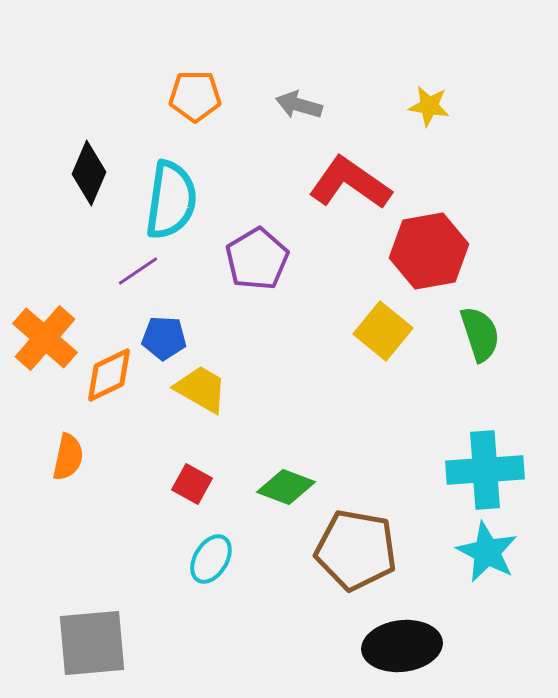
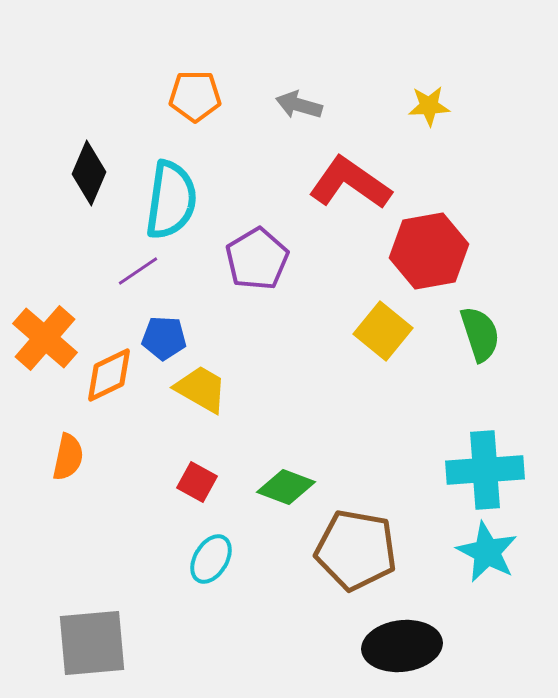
yellow star: rotated 12 degrees counterclockwise
red square: moved 5 px right, 2 px up
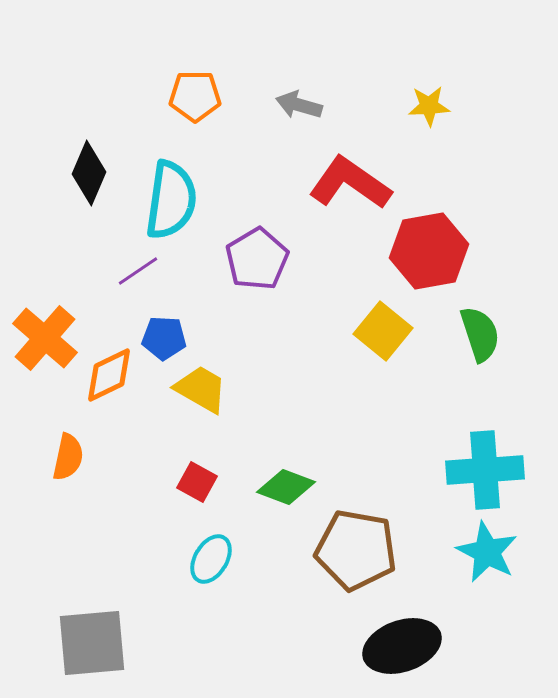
black ellipse: rotated 12 degrees counterclockwise
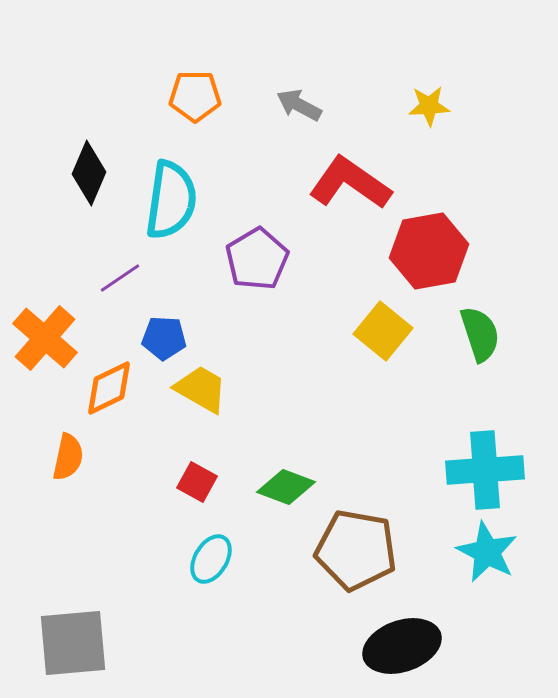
gray arrow: rotated 12 degrees clockwise
purple line: moved 18 px left, 7 px down
orange diamond: moved 13 px down
gray square: moved 19 px left
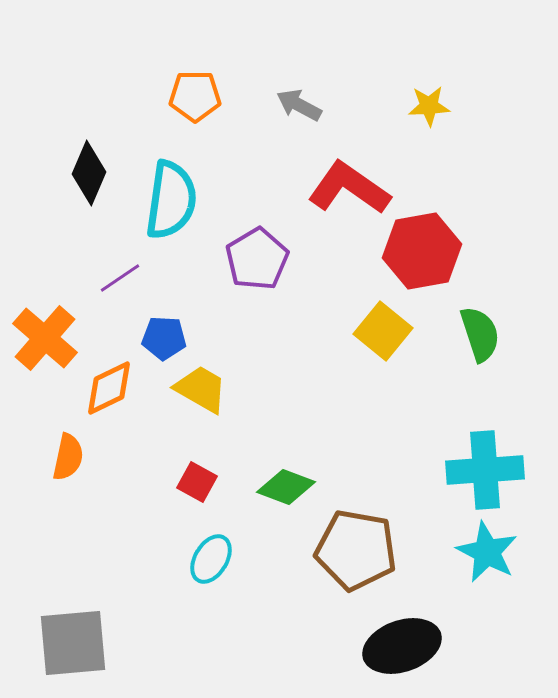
red L-shape: moved 1 px left, 5 px down
red hexagon: moved 7 px left
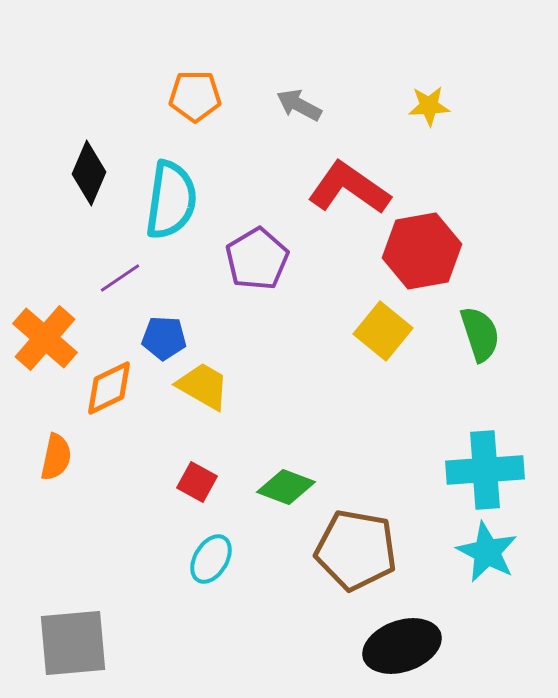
yellow trapezoid: moved 2 px right, 3 px up
orange semicircle: moved 12 px left
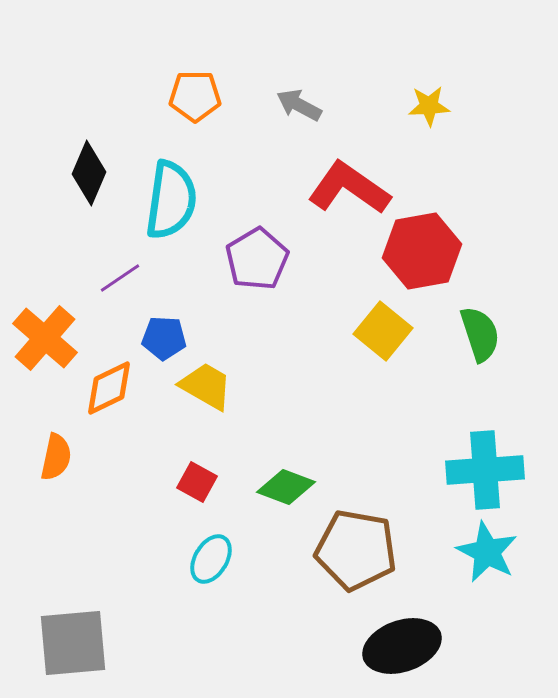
yellow trapezoid: moved 3 px right
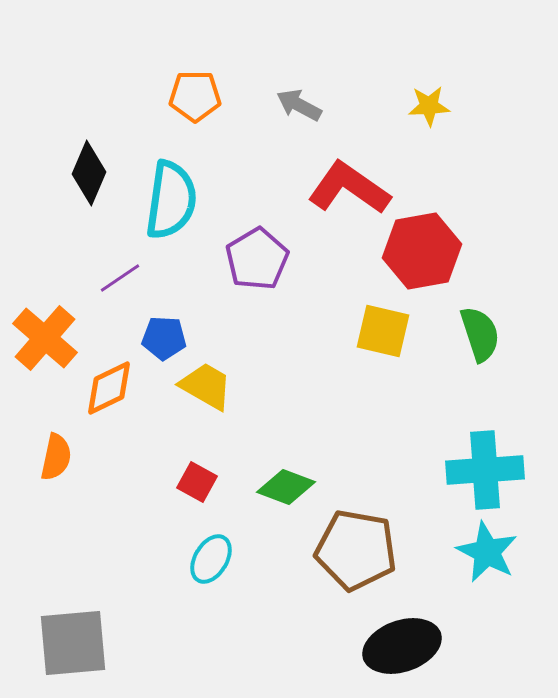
yellow square: rotated 26 degrees counterclockwise
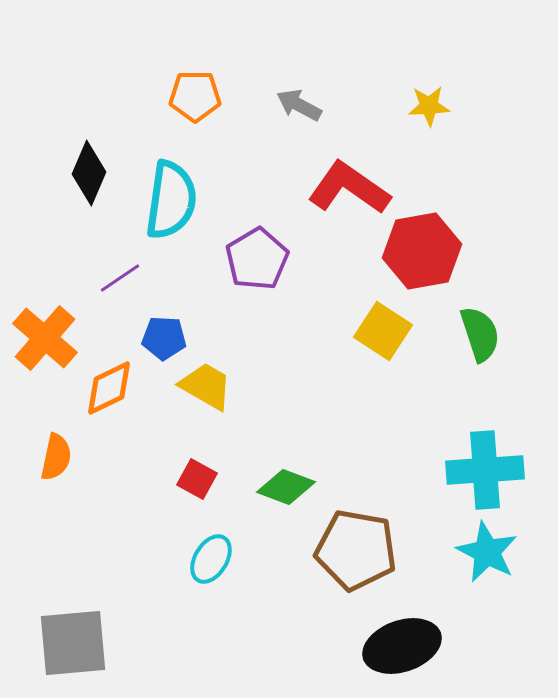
yellow square: rotated 20 degrees clockwise
red square: moved 3 px up
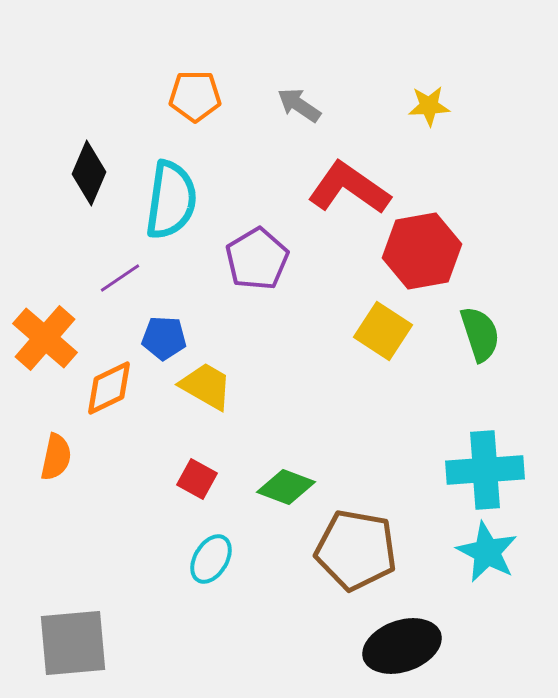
gray arrow: rotated 6 degrees clockwise
